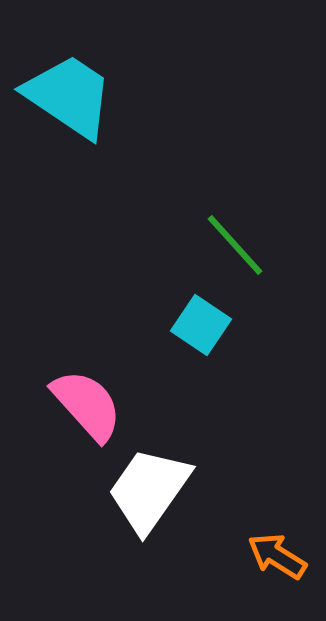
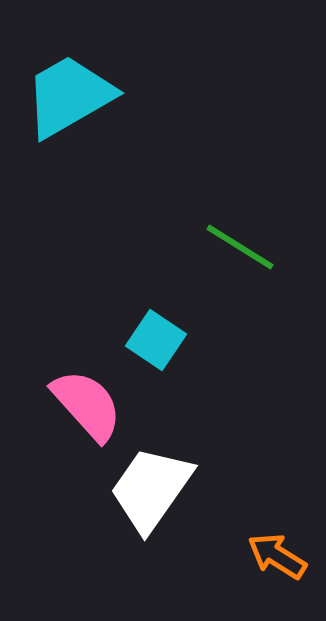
cyan trapezoid: rotated 64 degrees counterclockwise
green line: moved 5 px right, 2 px down; rotated 16 degrees counterclockwise
cyan square: moved 45 px left, 15 px down
white trapezoid: moved 2 px right, 1 px up
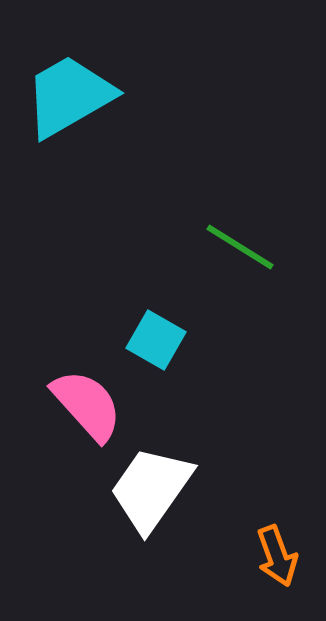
cyan square: rotated 4 degrees counterclockwise
orange arrow: rotated 142 degrees counterclockwise
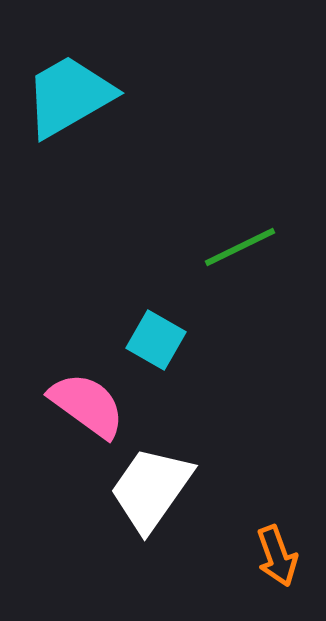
green line: rotated 58 degrees counterclockwise
pink semicircle: rotated 12 degrees counterclockwise
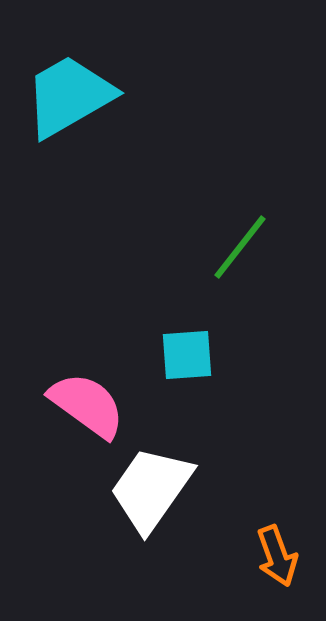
green line: rotated 26 degrees counterclockwise
cyan square: moved 31 px right, 15 px down; rotated 34 degrees counterclockwise
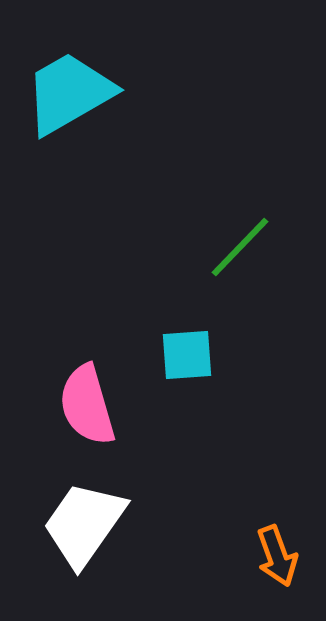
cyan trapezoid: moved 3 px up
green line: rotated 6 degrees clockwise
pink semicircle: rotated 142 degrees counterclockwise
white trapezoid: moved 67 px left, 35 px down
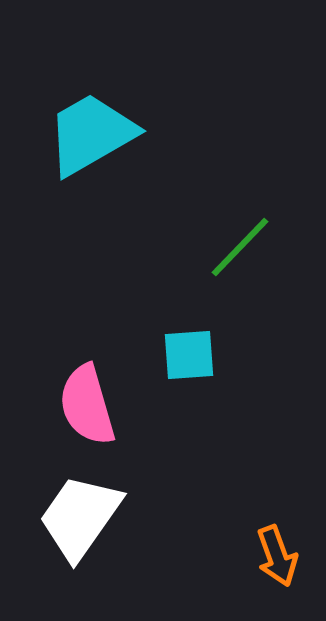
cyan trapezoid: moved 22 px right, 41 px down
cyan square: moved 2 px right
white trapezoid: moved 4 px left, 7 px up
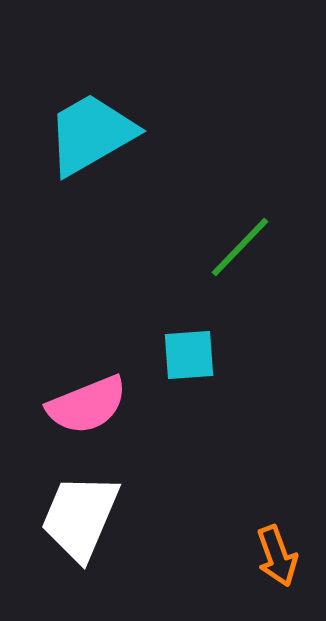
pink semicircle: rotated 96 degrees counterclockwise
white trapezoid: rotated 12 degrees counterclockwise
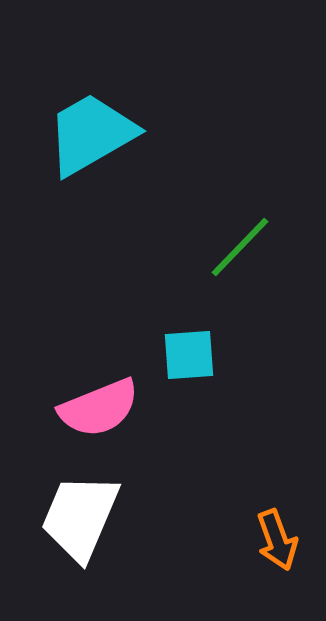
pink semicircle: moved 12 px right, 3 px down
orange arrow: moved 16 px up
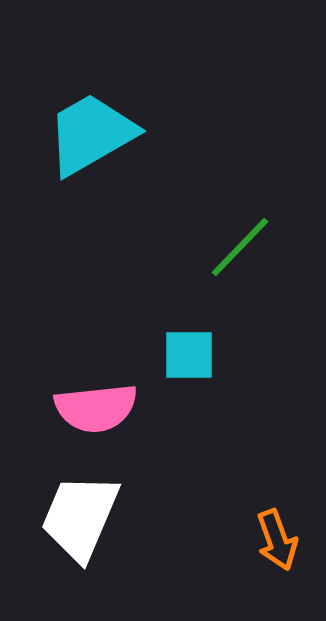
cyan square: rotated 4 degrees clockwise
pink semicircle: moved 3 px left; rotated 16 degrees clockwise
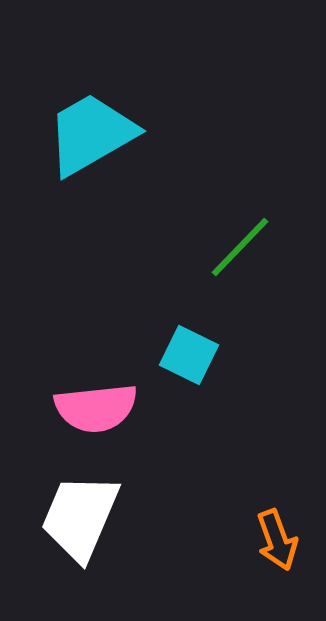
cyan square: rotated 26 degrees clockwise
